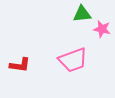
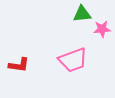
pink star: rotated 18 degrees counterclockwise
red L-shape: moved 1 px left
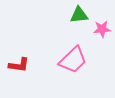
green triangle: moved 3 px left, 1 px down
pink trapezoid: rotated 24 degrees counterclockwise
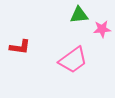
pink trapezoid: rotated 8 degrees clockwise
red L-shape: moved 1 px right, 18 px up
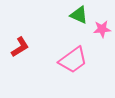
green triangle: rotated 30 degrees clockwise
red L-shape: rotated 40 degrees counterclockwise
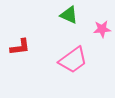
green triangle: moved 10 px left
red L-shape: rotated 25 degrees clockwise
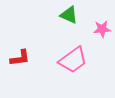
red L-shape: moved 11 px down
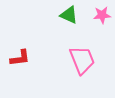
pink star: moved 14 px up
pink trapezoid: moved 9 px right; rotated 76 degrees counterclockwise
